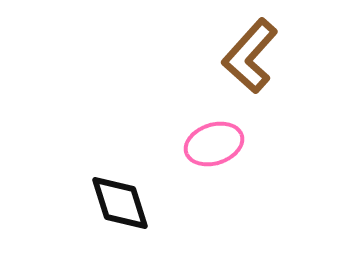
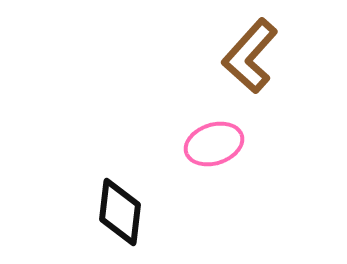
black diamond: moved 9 px down; rotated 24 degrees clockwise
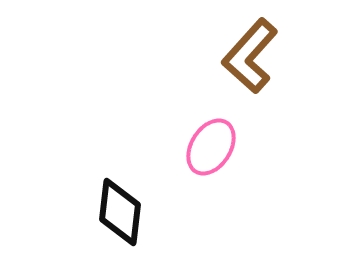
pink ellipse: moved 3 px left, 3 px down; rotated 40 degrees counterclockwise
